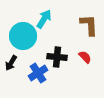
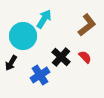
brown L-shape: moved 2 px left; rotated 55 degrees clockwise
black cross: moved 4 px right; rotated 36 degrees clockwise
blue cross: moved 2 px right, 2 px down
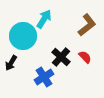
blue cross: moved 4 px right, 2 px down
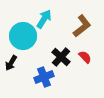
brown L-shape: moved 5 px left, 1 px down
blue cross: rotated 12 degrees clockwise
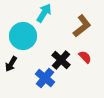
cyan arrow: moved 6 px up
black cross: moved 3 px down
black arrow: moved 1 px down
blue cross: moved 1 px right, 1 px down; rotated 30 degrees counterclockwise
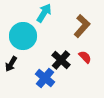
brown L-shape: rotated 10 degrees counterclockwise
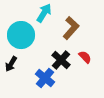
brown L-shape: moved 11 px left, 2 px down
cyan circle: moved 2 px left, 1 px up
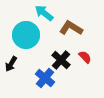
cyan arrow: rotated 84 degrees counterclockwise
brown L-shape: rotated 100 degrees counterclockwise
cyan circle: moved 5 px right
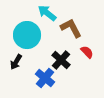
cyan arrow: moved 3 px right
brown L-shape: rotated 30 degrees clockwise
cyan circle: moved 1 px right
red semicircle: moved 2 px right, 5 px up
black arrow: moved 5 px right, 2 px up
